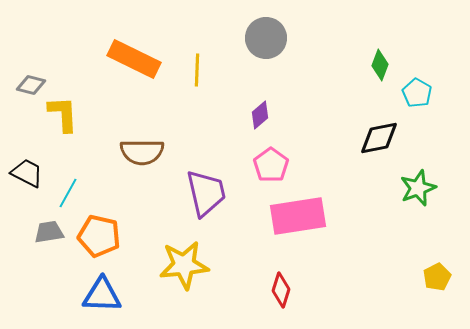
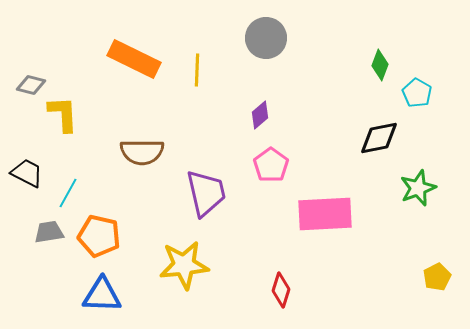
pink rectangle: moved 27 px right, 2 px up; rotated 6 degrees clockwise
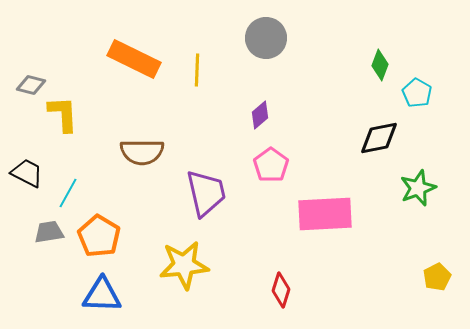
orange pentagon: rotated 18 degrees clockwise
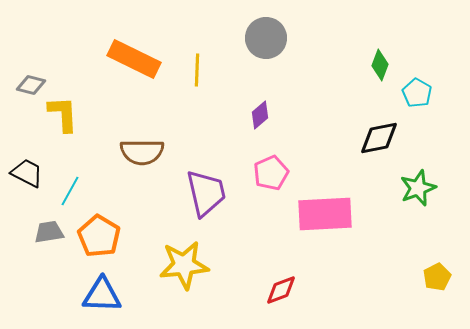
pink pentagon: moved 8 px down; rotated 12 degrees clockwise
cyan line: moved 2 px right, 2 px up
red diamond: rotated 52 degrees clockwise
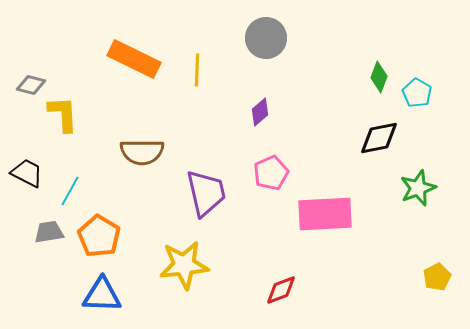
green diamond: moved 1 px left, 12 px down
purple diamond: moved 3 px up
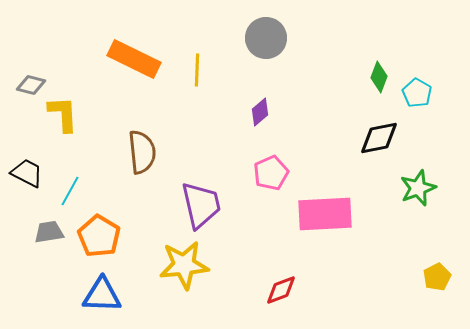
brown semicircle: rotated 96 degrees counterclockwise
purple trapezoid: moved 5 px left, 12 px down
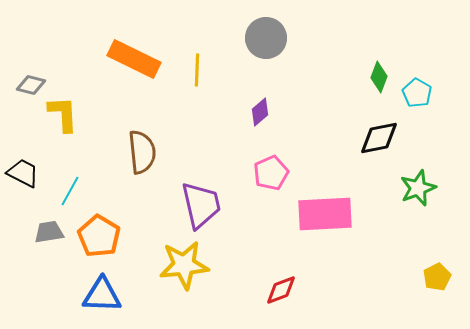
black trapezoid: moved 4 px left
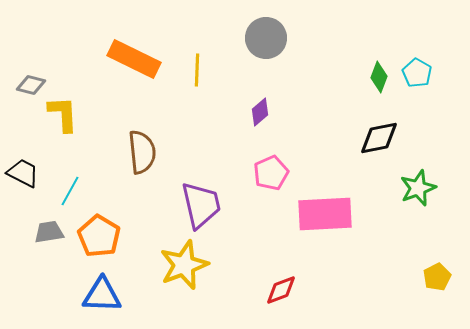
cyan pentagon: moved 20 px up
yellow star: rotated 15 degrees counterclockwise
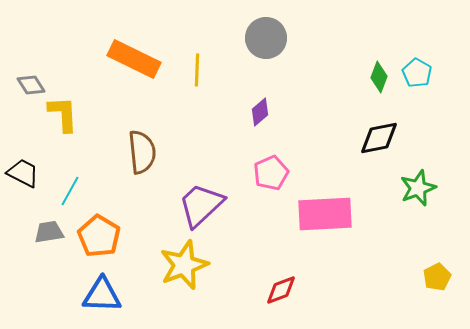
gray diamond: rotated 44 degrees clockwise
purple trapezoid: rotated 120 degrees counterclockwise
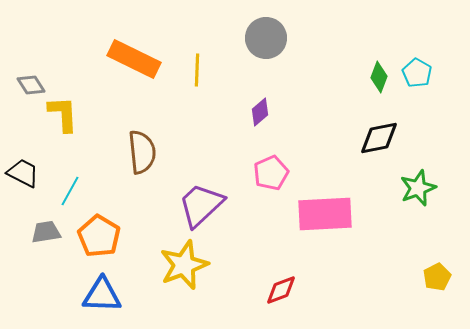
gray trapezoid: moved 3 px left
